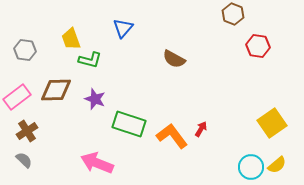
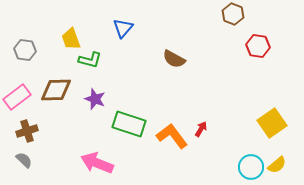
brown cross: rotated 15 degrees clockwise
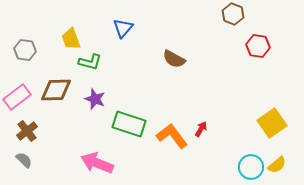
green L-shape: moved 2 px down
brown cross: rotated 20 degrees counterclockwise
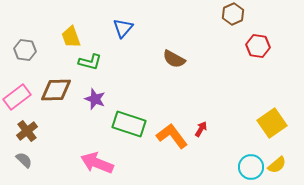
brown hexagon: rotated 15 degrees clockwise
yellow trapezoid: moved 2 px up
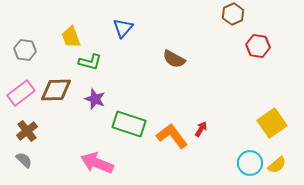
pink rectangle: moved 4 px right, 4 px up
cyan circle: moved 1 px left, 4 px up
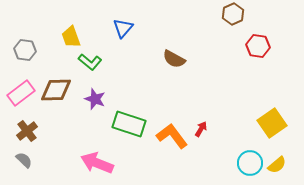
green L-shape: rotated 25 degrees clockwise
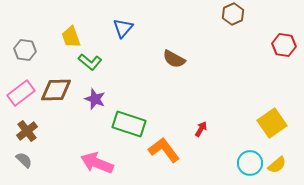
red hexagon: moved 26 px right, 1 px up
orange L-shape: moved 8 px left, 14 px down
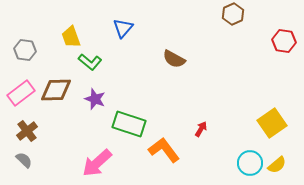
red hexagon: moved 4 px up
pink arrow: rotated 64 degrees counterclockwise
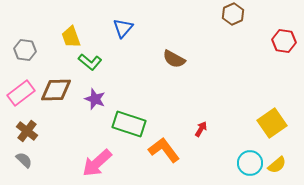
brown cross: rotated 15 degrees counterclockwise
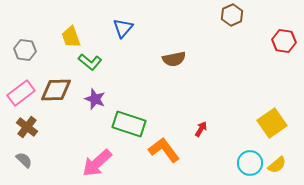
brown hexagon: moved 1 px left, 1 px down
brown semicircle: rotated 40 degrees counterclockwise
brown cross: moved 4 px up
